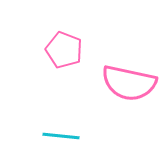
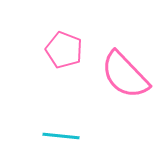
pink semicircle: moved 4 px left, 8 px up; rotated 34 degrees clockwise
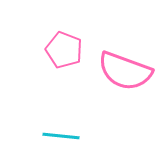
pink semicircle: moved 4 px up; rotated 26 degrees counterclockwise
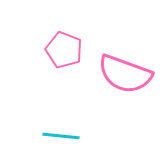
pink semicircle: moved 3 px down
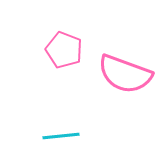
cyan line: rotated 12 degrees counterclockwise
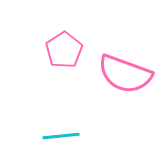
pink pentagon: rotated 18 degrees clockwise
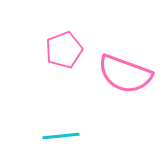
pink pentagon: rotated 12 degrees clockwise
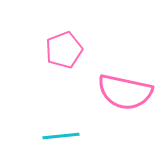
pink semicircle: moved 18 px down; rotated 8 degrees counterclockwise
